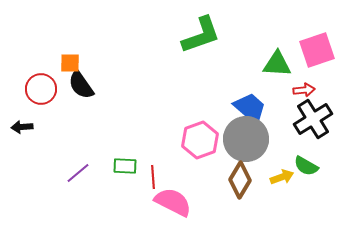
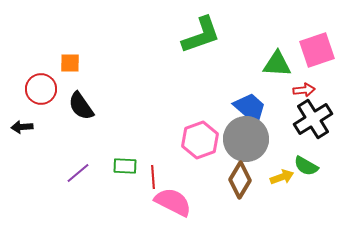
black semicircle: moved 21 px down
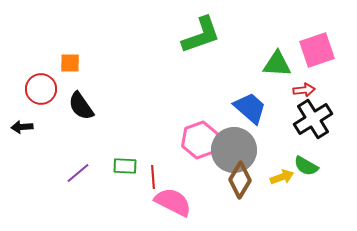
gray circle: moved 12 px left, 11 px down
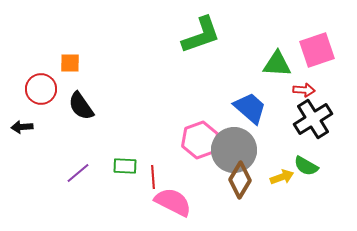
red arrow: rotated 10 degrees clockwise
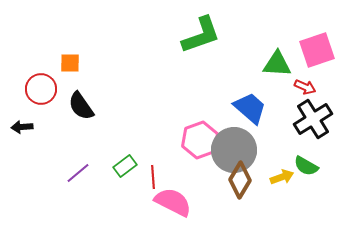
red arrow: moved 1 px right, 3 px up; rotated 20 degrees clockwise
green rectangle: rotated 40 degrees counterclockwise
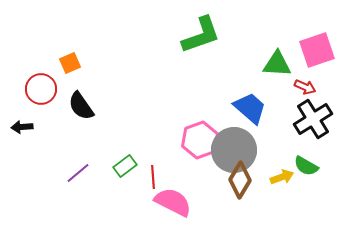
orange square: rotated 25 degrees counterclockwise
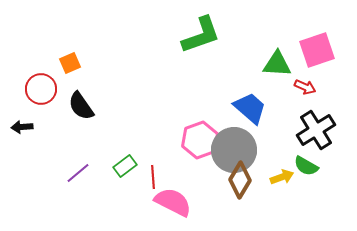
black cross: moved 3 px right, 11 px down
